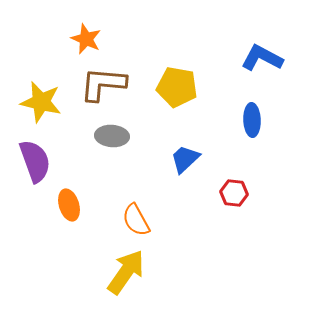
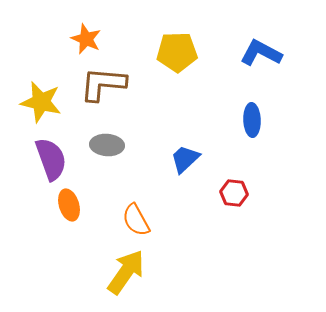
blue L-shape: moved 1 px left, 5 px up
yellow pentagon: moved 35 px up; rotated 12 degrees counterclockwise
gray ellipse: moved 5 px left, 9 px down
purple semicircle: moved 16 px right, 2 px up
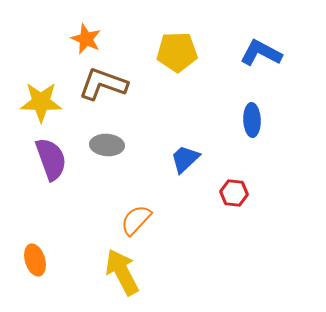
brown L-shape: rotated 15 degrees clockwise
yellow star: rotated 12 degrees counterclockwise
orange ellipse: moved 34 px left, 55 px down
orange semicircle: rotated 72 degrees clockwise
yellow arrow: moved 4 px left; rotated 63 degrees counterclockwise
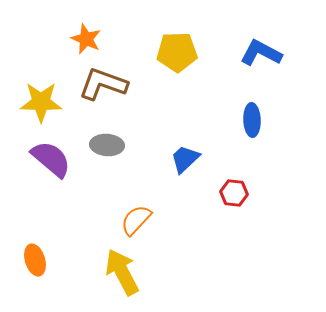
purple semicircle: rotated 30 degrees counterclockwise
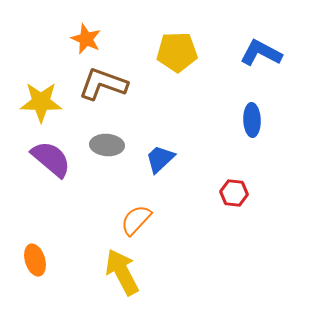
blue trapezoid: moved 25 px left
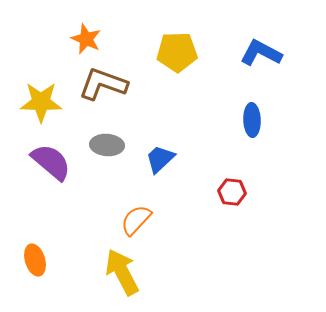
purple semicircle: moved 3 px down
red hexagon: moved 2 px left, 1 px up
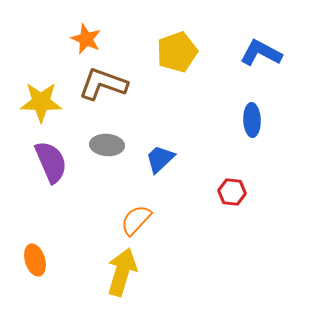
yellow pentagon: rotated 18 degrees counterclockwise
purple semicircle: rotated 27 degrees clockwise
yellow arrow: rotated 45 degrees clockwise
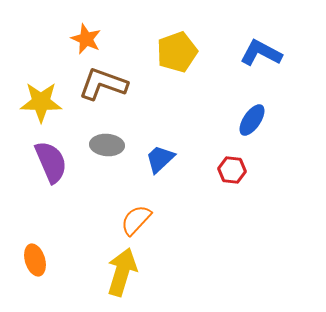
blue ellipse: rotated 36 degrees clockwise
red hexagon: moved 22 px up
